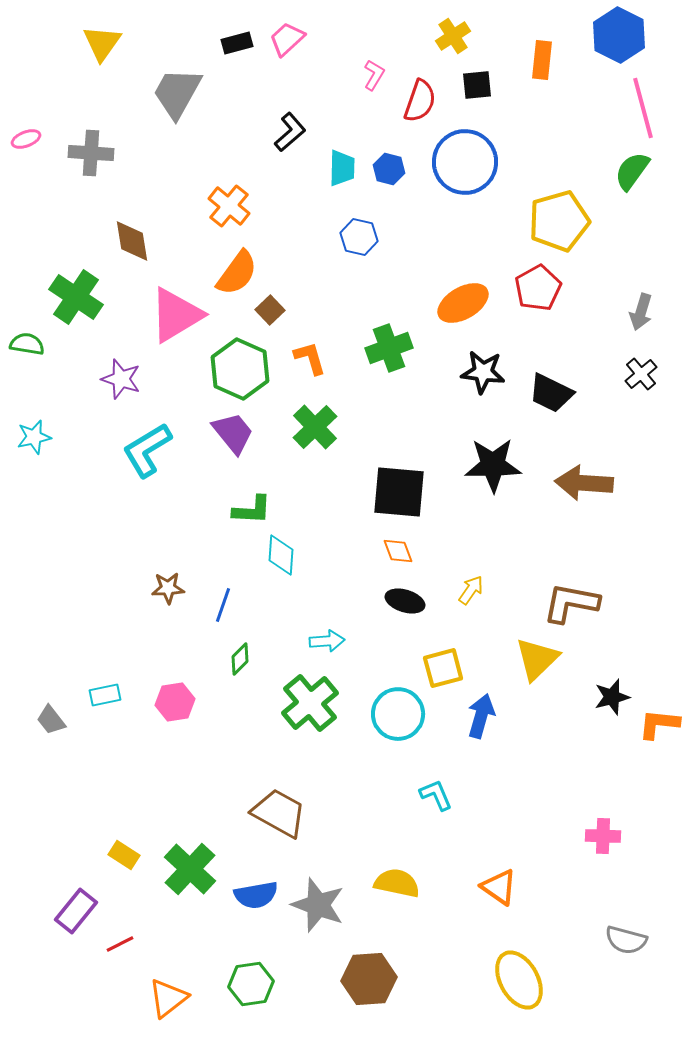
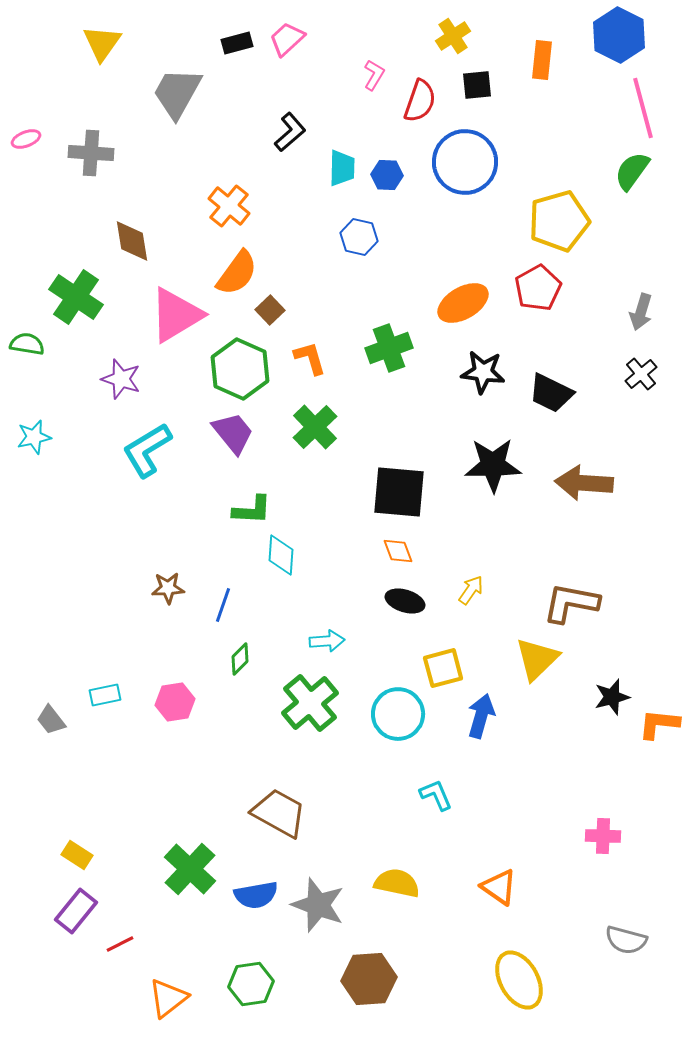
blue hexagon at (389, 169): moved 2 px left, 6 px down; rotated 12 degrees counterclockwise
yellow rectangle at (124, 855): moved 47 px left
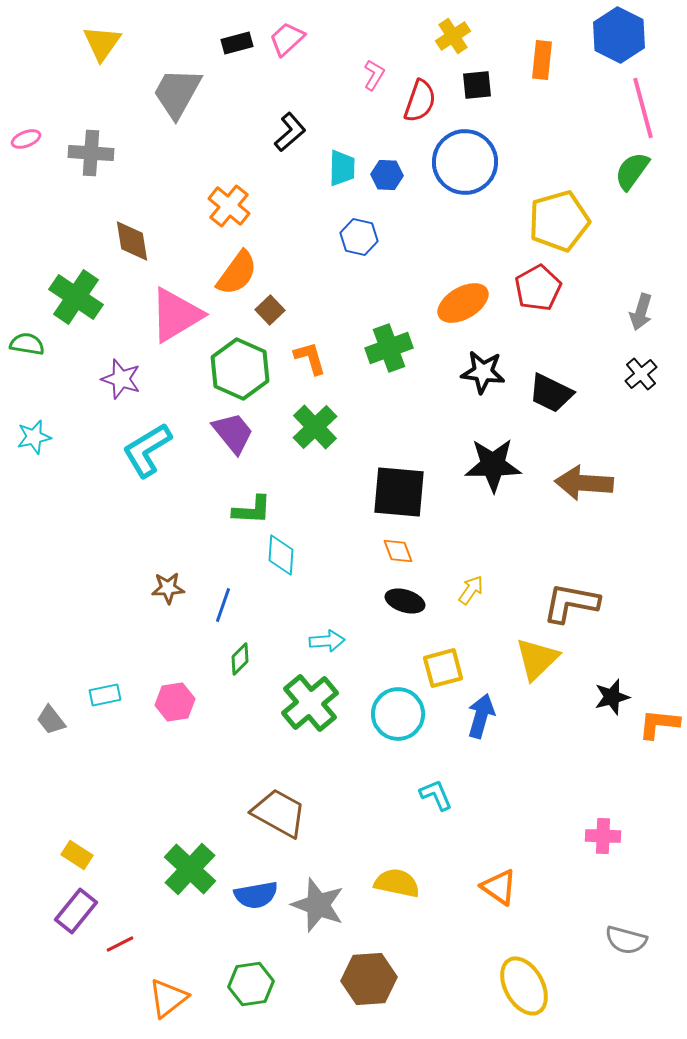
yellow ellipse at (519, 980): moved 5 px right, 6 px down
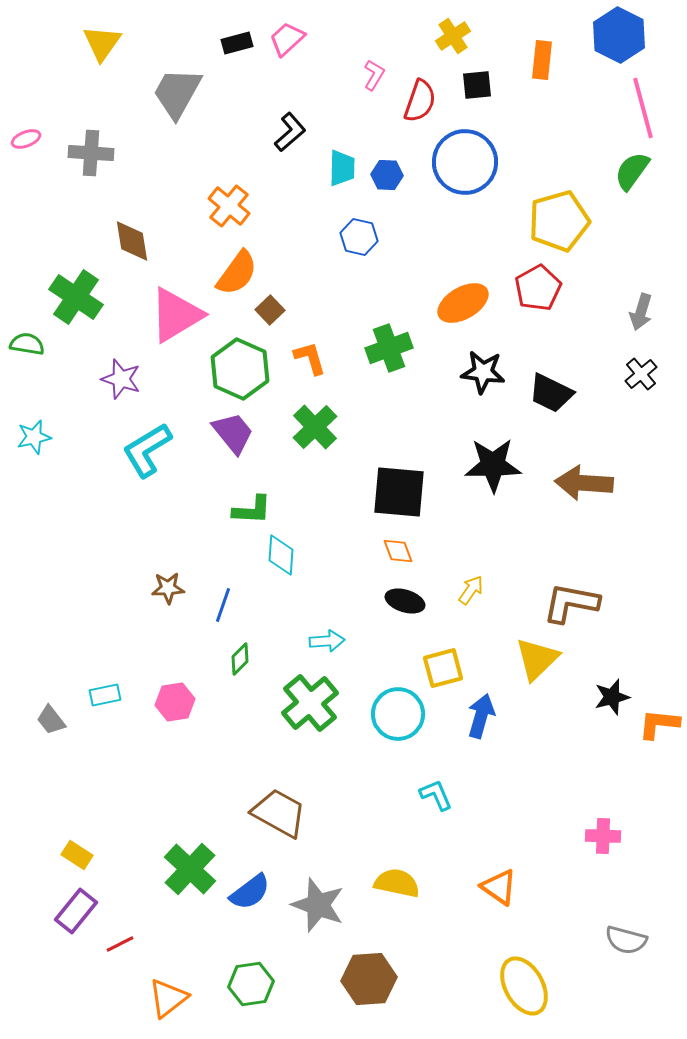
blue semicircle at (256, 895): moved 6 px left, 3 px up; rotated 27 degrees counterclockwise
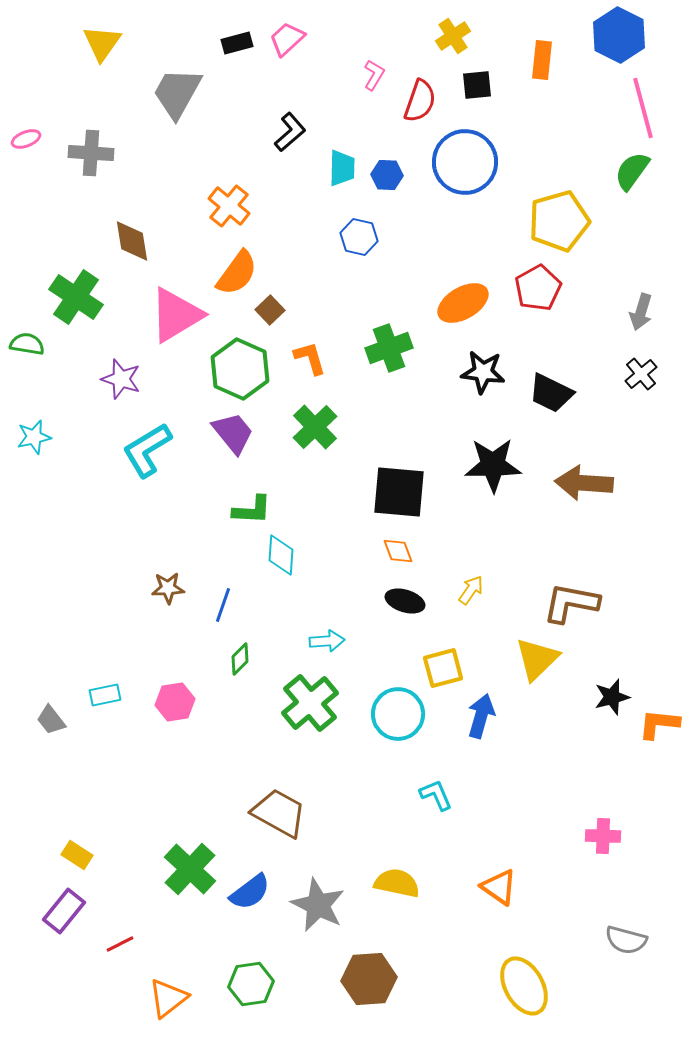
gray star at (318, 905): rotated 6 degrees clockwise
purple rectangle at (76, 911): moved 12 px left
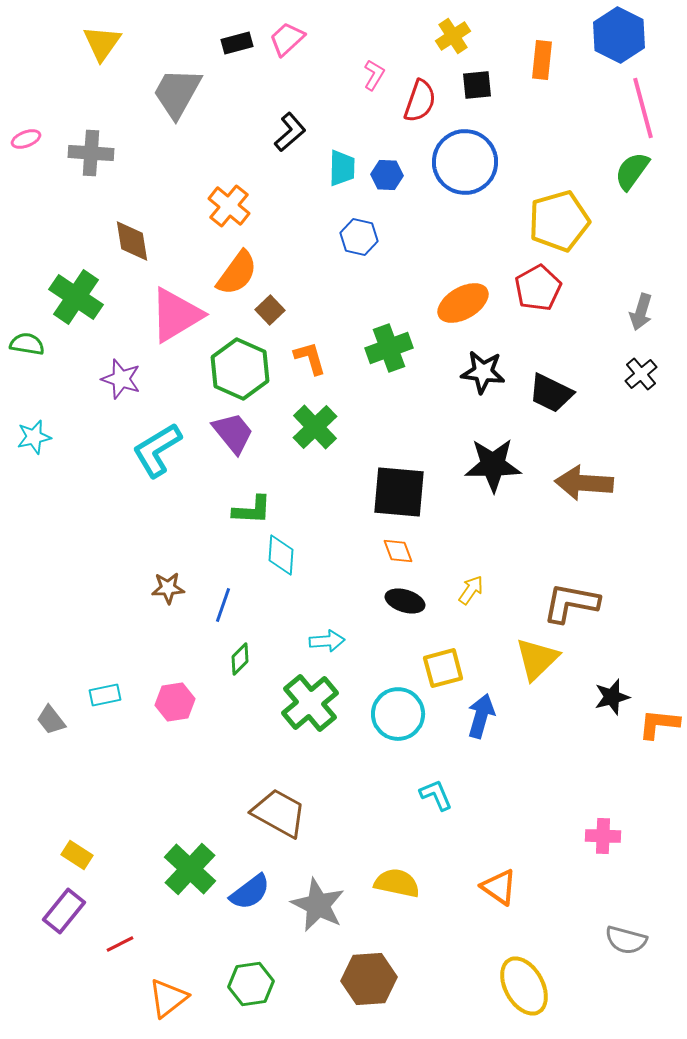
cyan L-shape at (147, 450): moved 10 px right
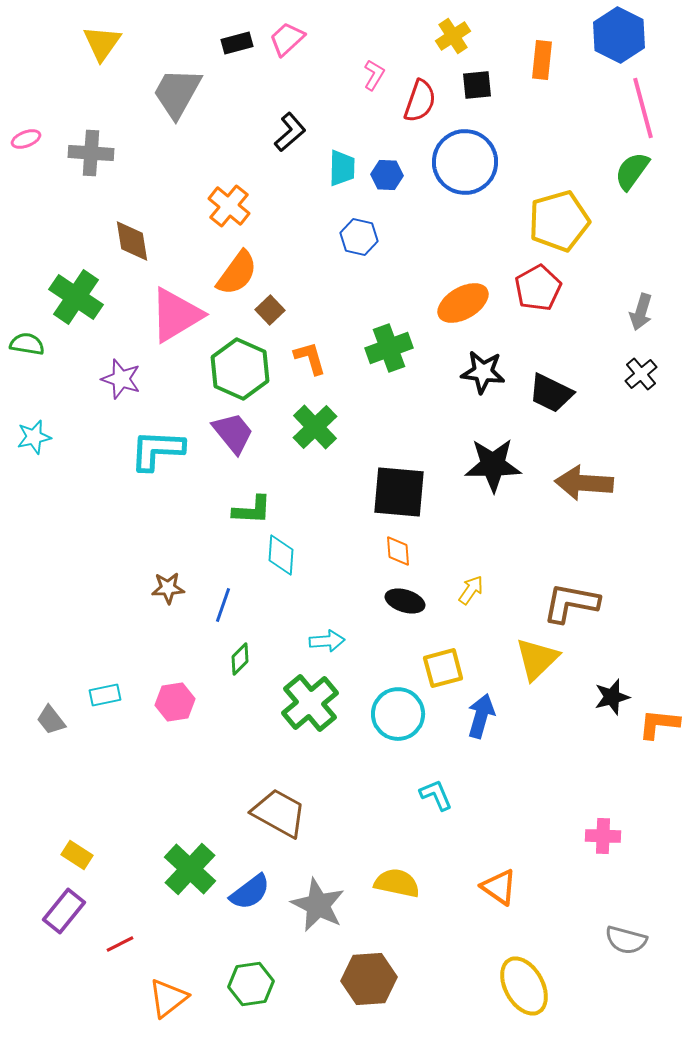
cyan L-shape at (157, 450): rotated 34 degrees clockwise
orange diamond at (398, 551): rotated 16 degrees clockwise
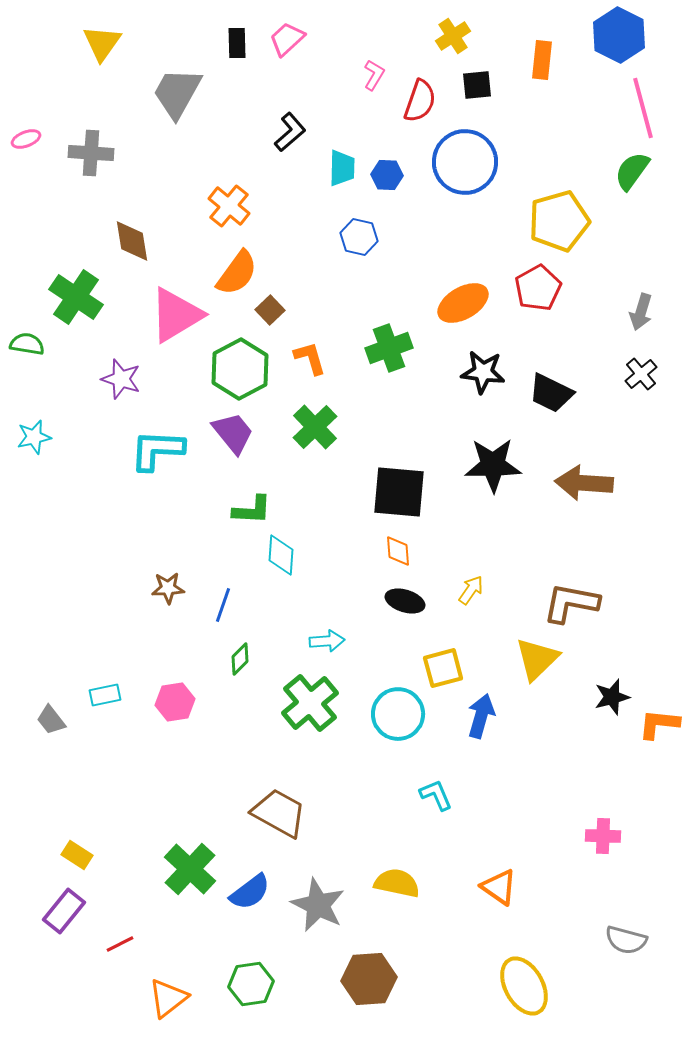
black rectangle at (237, 43): rotated 76 degrees counterclockwise
green hexagon at (240, 369): rotated 8 degrees clockwise
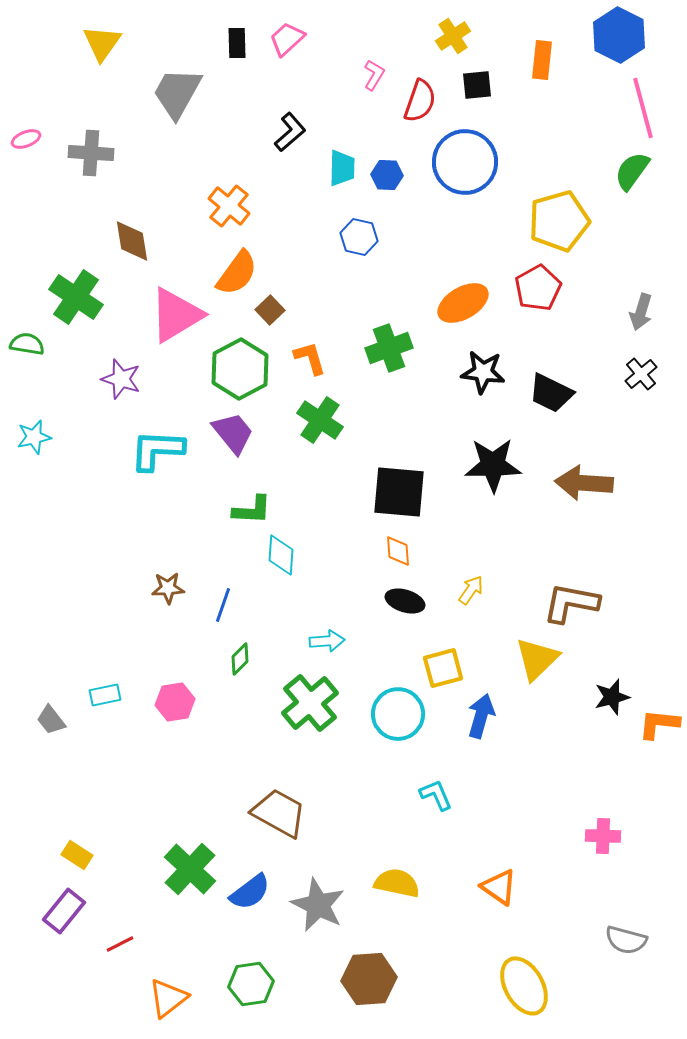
green cross at (315, 427): moved 5 px right, 7 px up; rotated 12 degrees counterclockwise
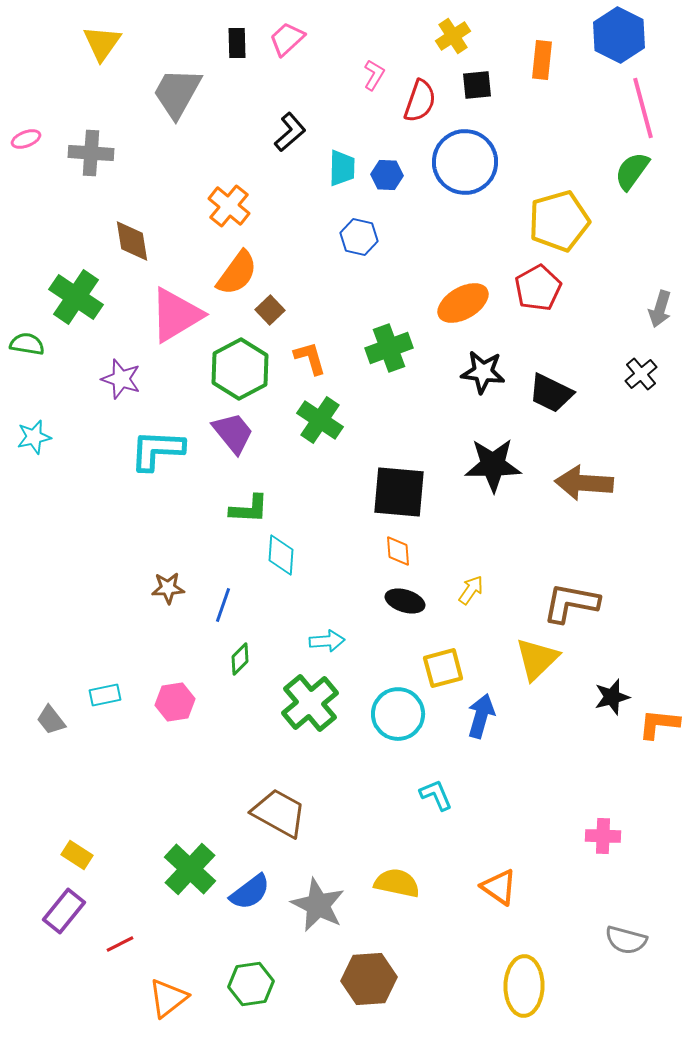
gray arrow at (641, 312): moved 19 px right, 3 px up
green L-shape at (252, 510): moved 3 px left, 1 px up
yellow ellipse at (524, 986): rotated 30 degrees clockwise
